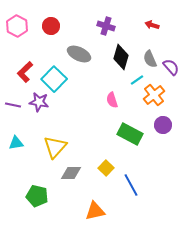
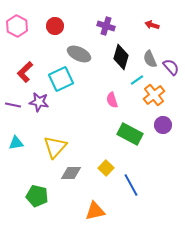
red circle: moved 4 px right
cyan square: moved 7 px right; rotated 20 degrees clockwise
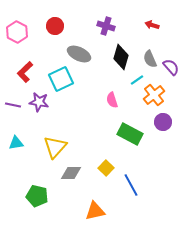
pink hexagon: moved 6 px down
purple circle: moved 3 px up
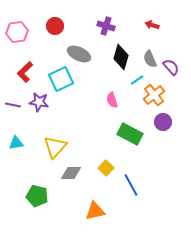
pink hexagon: rotated 25 degrees clockwise
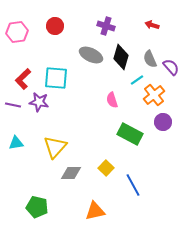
gray ellipse: moved 12 px right, 1 px down
red L-shape: moved 2 px left, 7 px down
cyan square: moved 5 px left, 1 px up; rotated 30 degrees clockwise
blue line: moved 2 px right
green pentagon: moved 11 px down
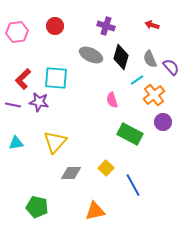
yellow triangle: moved 5 px up
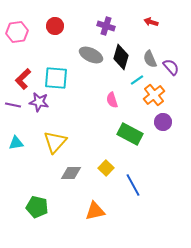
red arrow: moved 1 px left, 3 px up
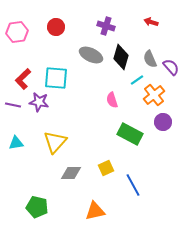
red circle: moved 1 px right, 1 px down
yellow square: rotated 21 degrees clockwise
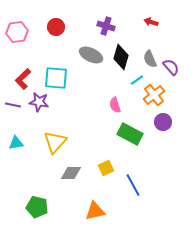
pink semicircle: moved 3 px right, 5 px down
